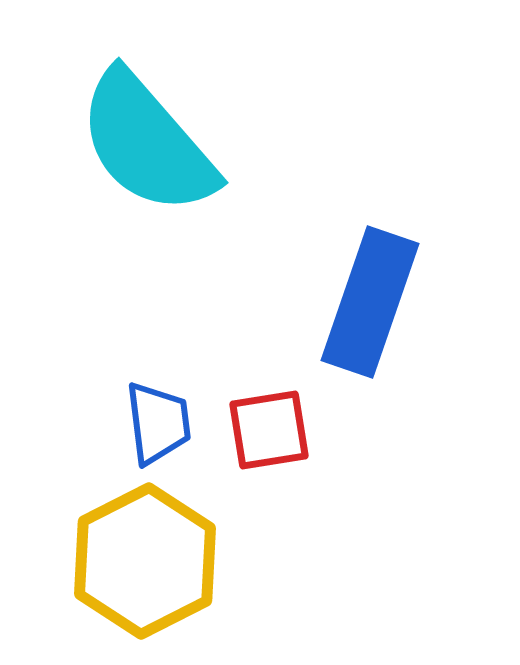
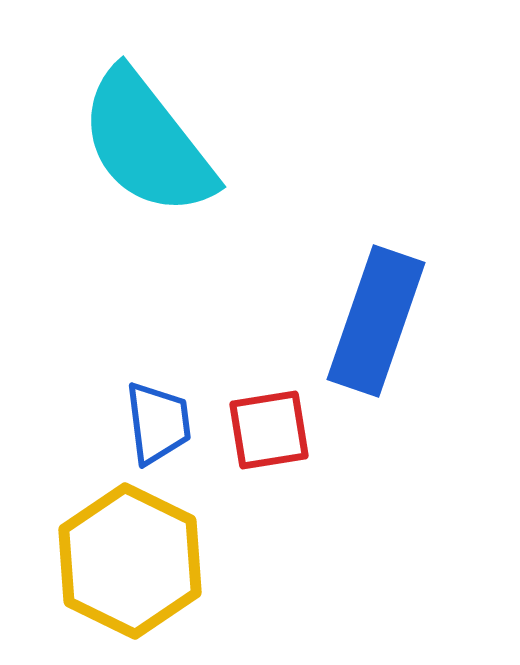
cyan semicircle: rotated 3 degrees clockwise
blue rectangle: moved 6 px right, 19 px down
yellow hexagon: moved 15 px left; rotated 7 degrees counterclockwise
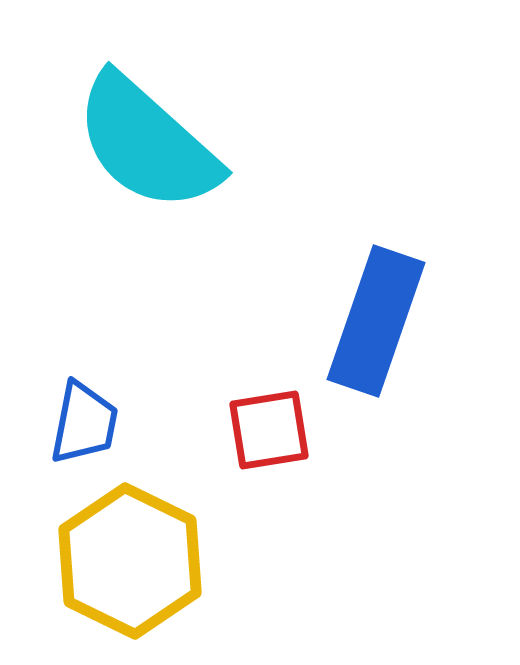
cyan semicircle: rotated 10 degrees counterclockwise
blue trapezoid: moved 74 px left; rotated 18 degrees clockwise
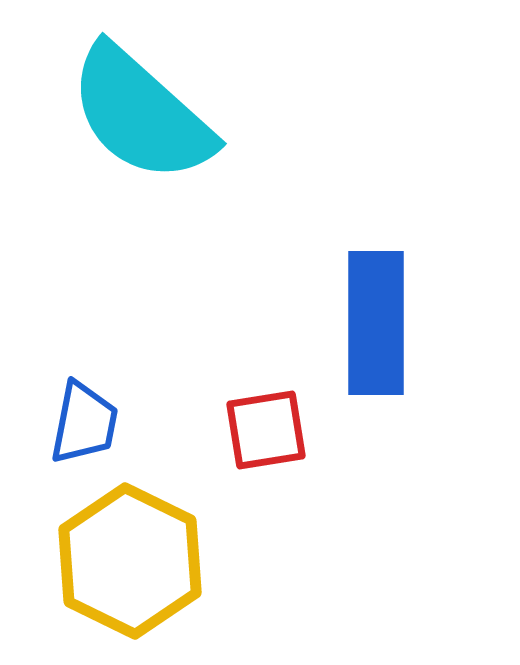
cyan semicircle: moved 6 px left, 29 px up
blue rectangle: moved 2 px down; rotated 19 degrees counterclockwise
red square: moved 3 px left
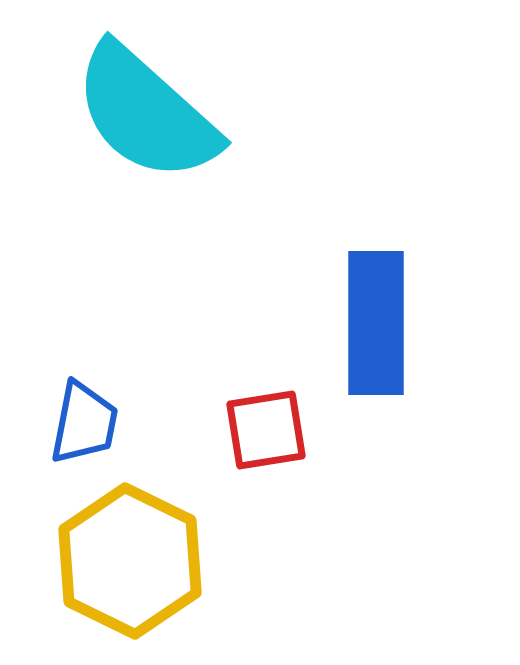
cyan semicircle: moved 5 px right, 1 px up
